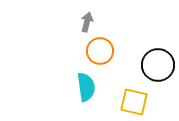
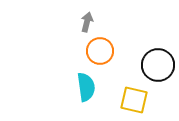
yellow square: moved 2 px up
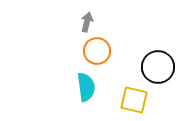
orange circle: moved 3 px left
black circle: moved 2 px down
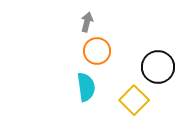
yellow square: rotated 32 degrees clockwise
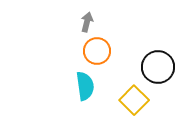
cyan semicircle: moved 1 px left, 1 px up
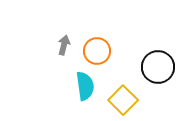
gray arrow: moved 23 px left, 23 px down
yellow square: moved 11 px left
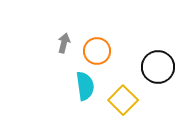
gray arrow: moved 2 px up
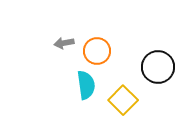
gray arrow: rotated 114 degrees counterclockwise
cyan semicircle: moved 1 px right, 1 px up
